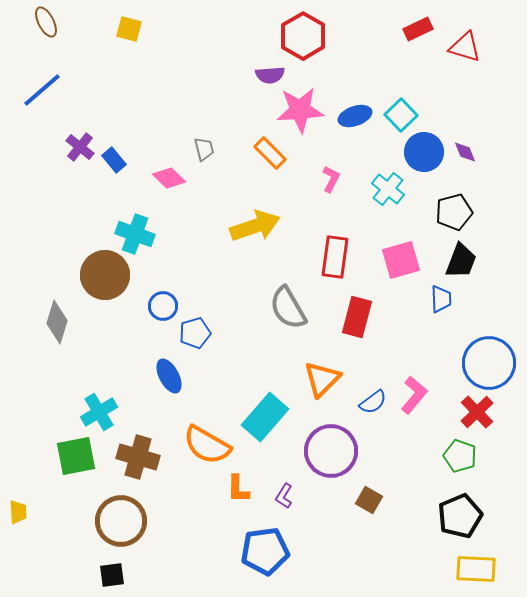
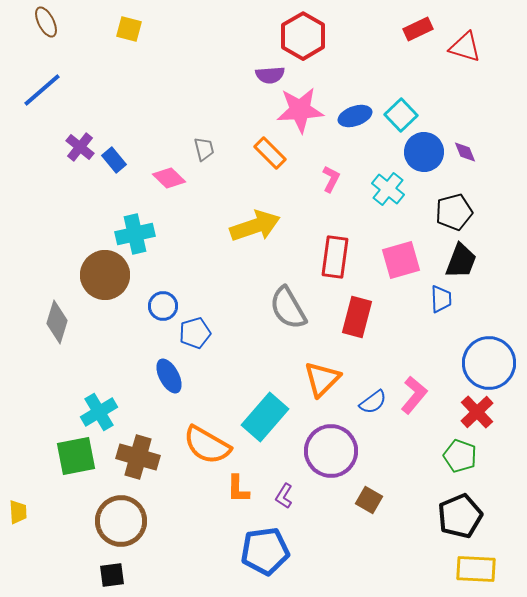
cyan cross at (135, 234): rotated 33 degrees counterclockwise
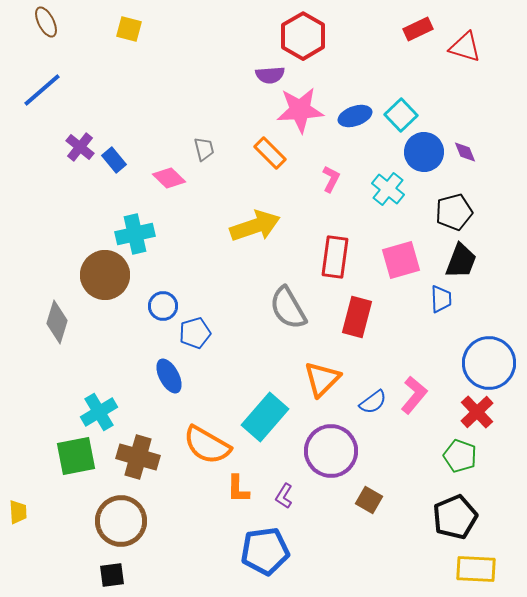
black pentagon at (460, 516): moved 5 px left, 1 px down
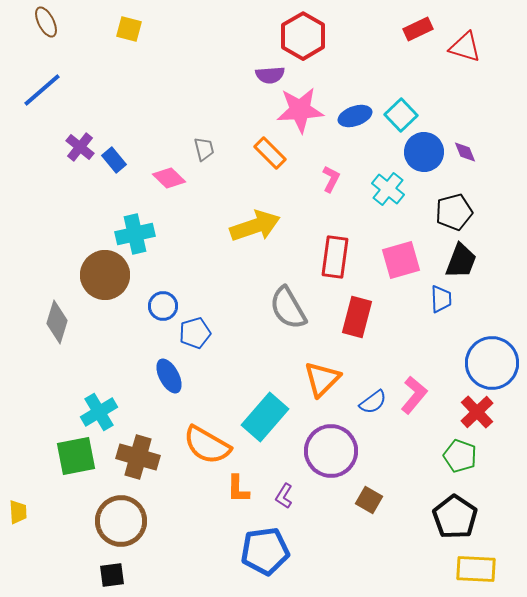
blue circle at (489, 363): moved 3 px right
black pentagon at (455, 517): rotated 15 degrees counterclockwise
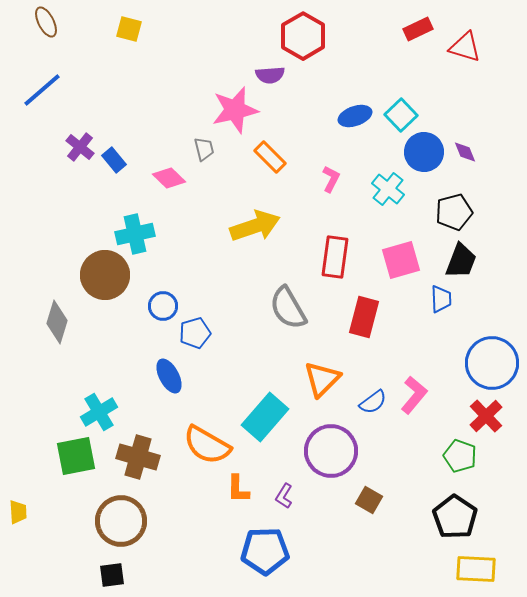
pink star at (300, 110): moved 65 px left; rotated 9 degrees counterclockwise
orange rectangle at (270, 153): moved 4 px down
red rectangle at (357, 317): moved 7 px right
red cross at (477, 412): moved 9 px right, 4 px down
blue pentagon at (265, 551): rotated 6 degrees clockwise
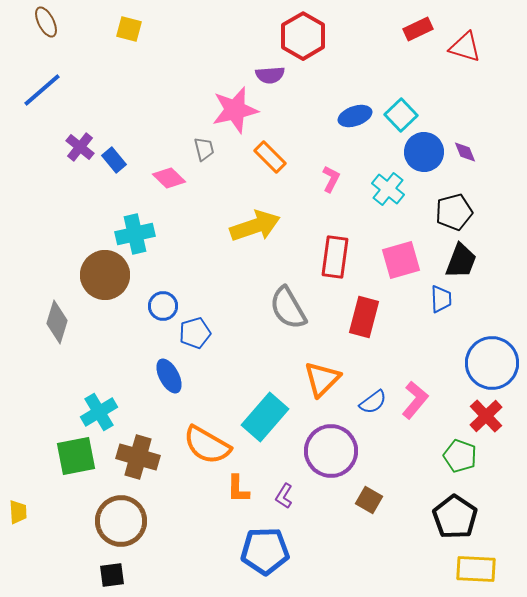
pink L-shape at (414, 395): moved 1 px right, 5 px down
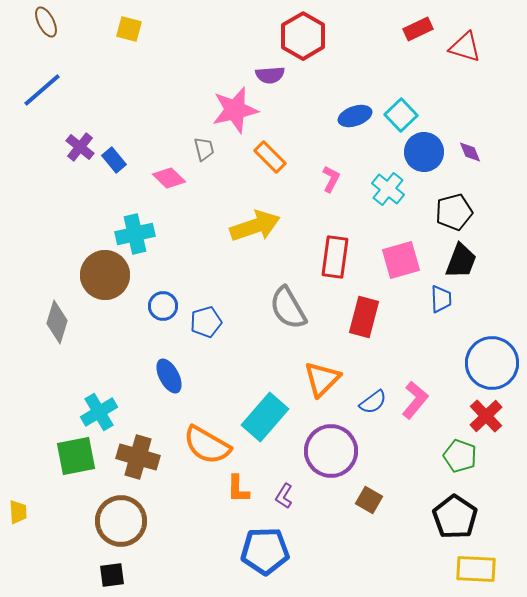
purple diamond at (465, 152): moved 5 px right
blue pentagon at (195, 333): moved 11 px right, 11 px up
